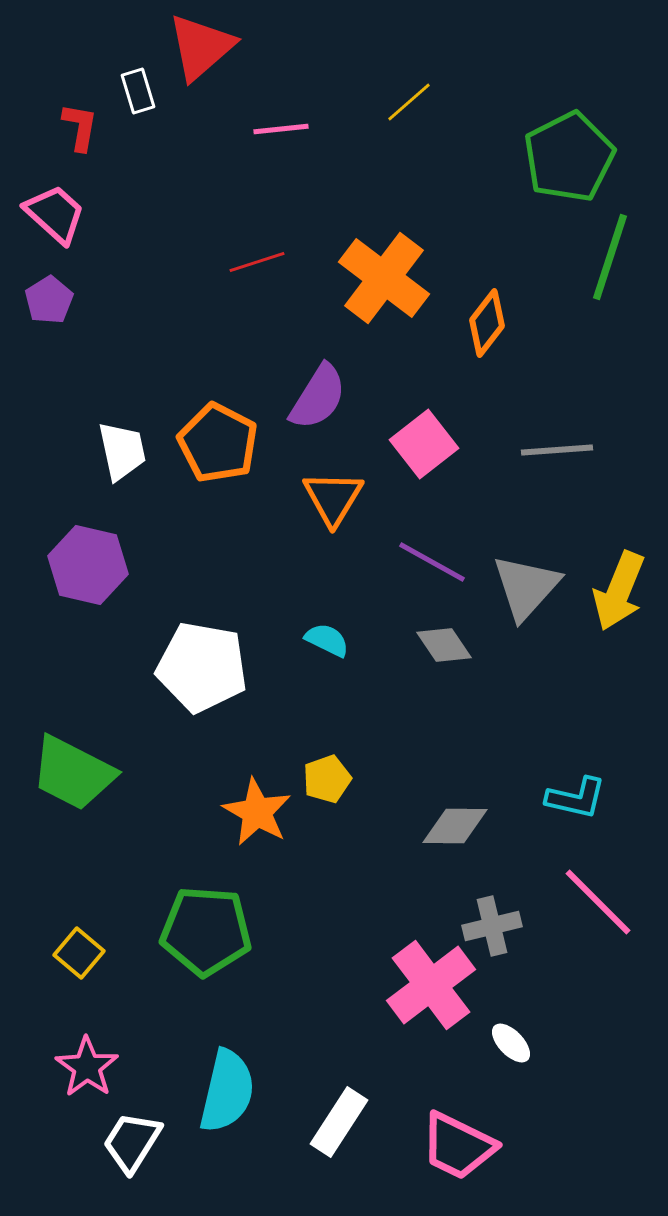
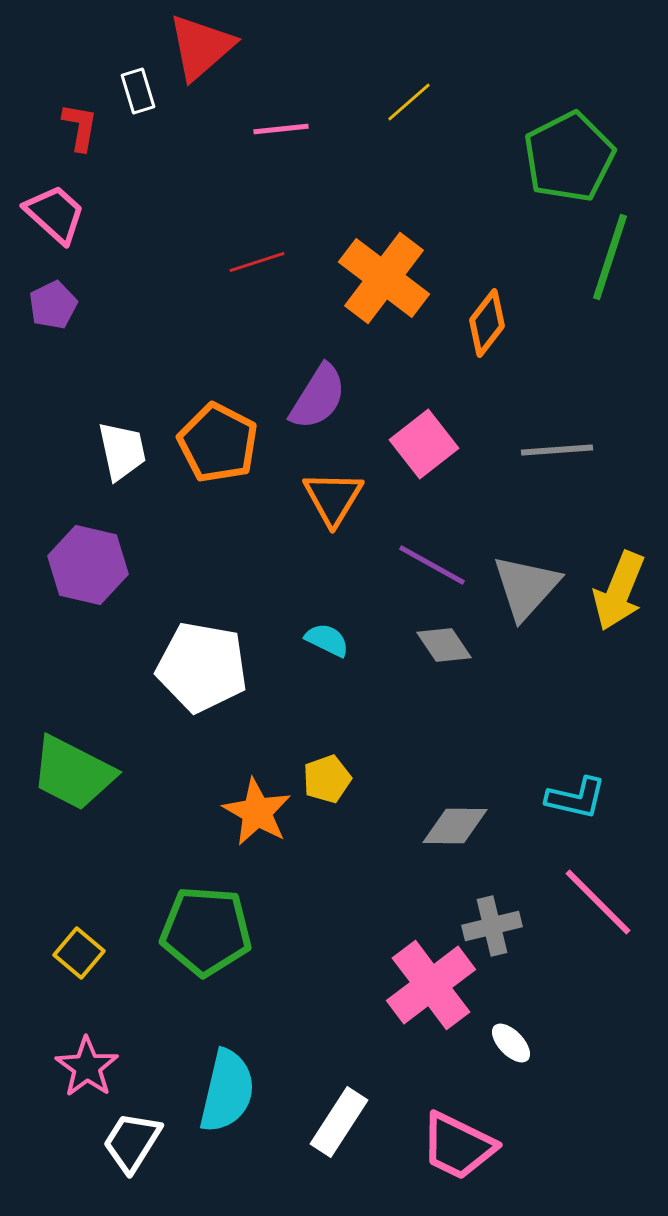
purple pentagon at (49, 300): moved 4 px right, 5 px down; rotated 6 degrees clockwise
purple line at (432, 562): moved 3 px down
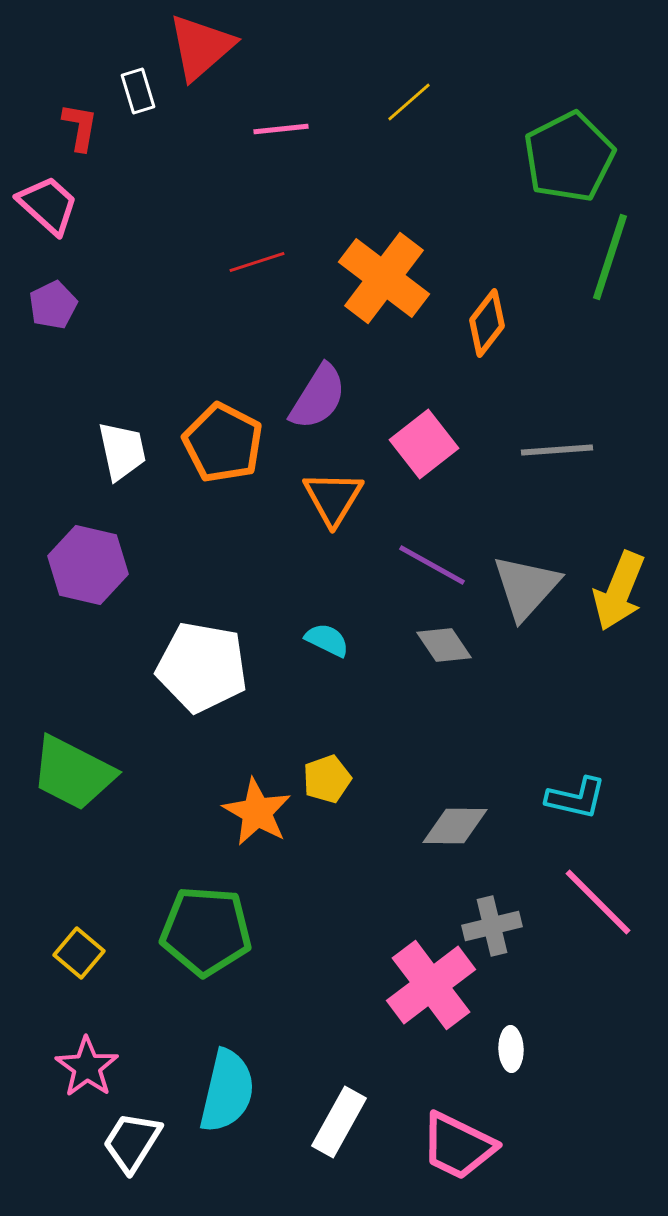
pink trapezoid at (55, 214): moved 7 px left, 9 px up
orange pentagon at (218, 443): moved 5 px right
white ellipse at (511, 1043): moved 6 px down; rotated 42 degrees clockwise
white rectangle at (339, 1122): rotated 4 degrees counterclockwise
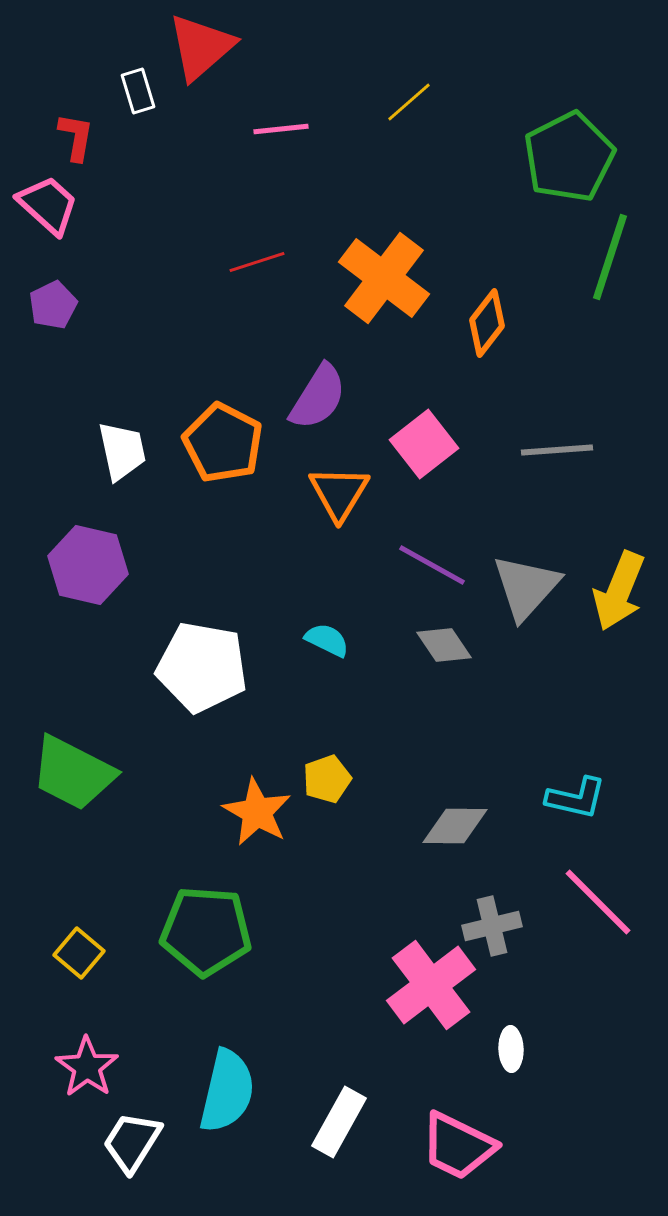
red L-shape at (80, 127): moved 4 px left, 10 px down
orange triangle at (333, 498): moved 6 px right, 5 px up
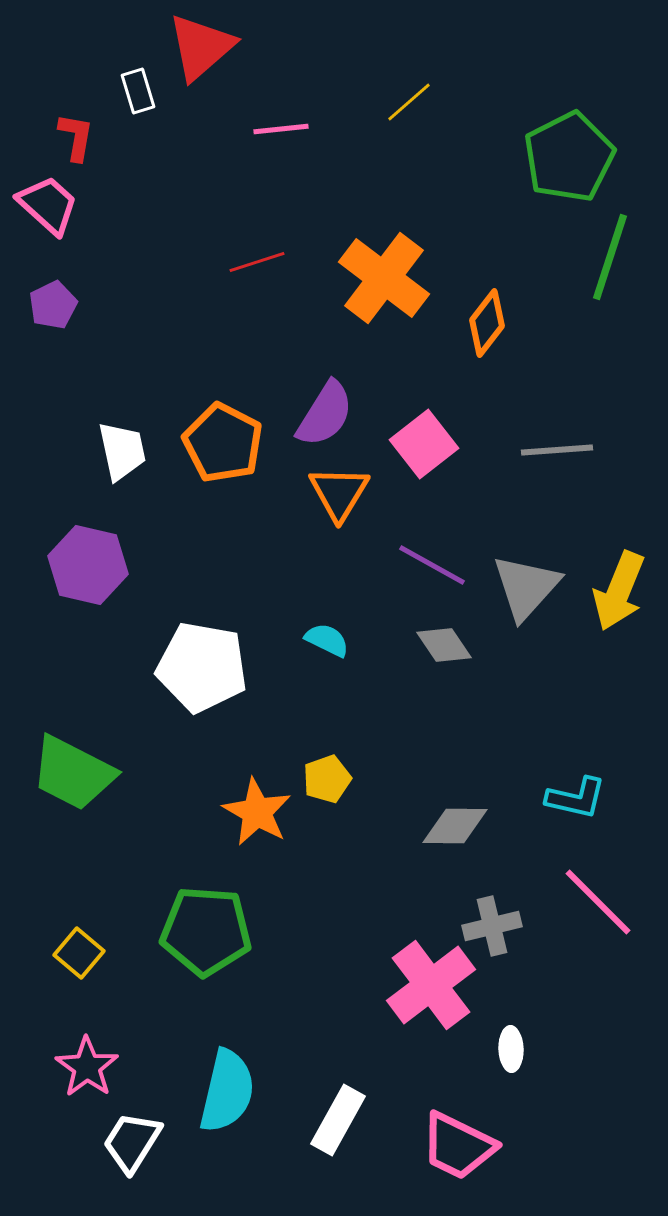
purple semicircle at (318, 397): moved 7 px right, 17 px down
white rectangle at (339, 1122): moved 1 px left, 2 px up
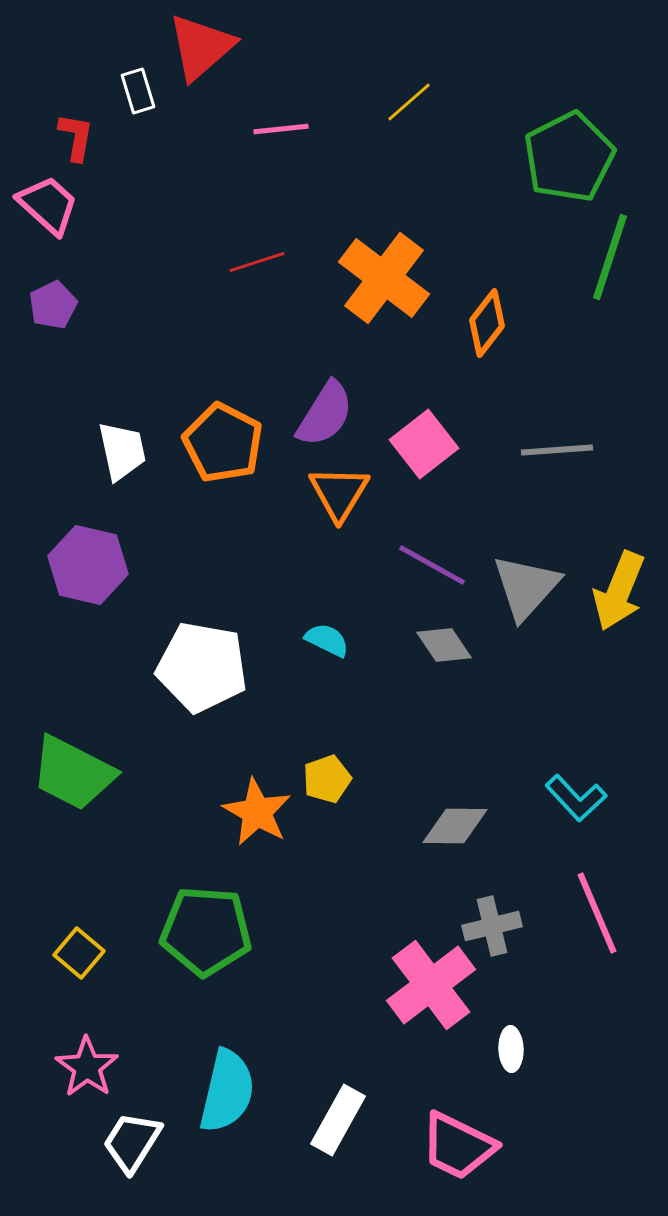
cyan L-shape at (576, 798): rotated 34 degrees clockwise
pink line at (598, 902): moved 1 px left, 11 px down; rotated 22 degrees clockwise
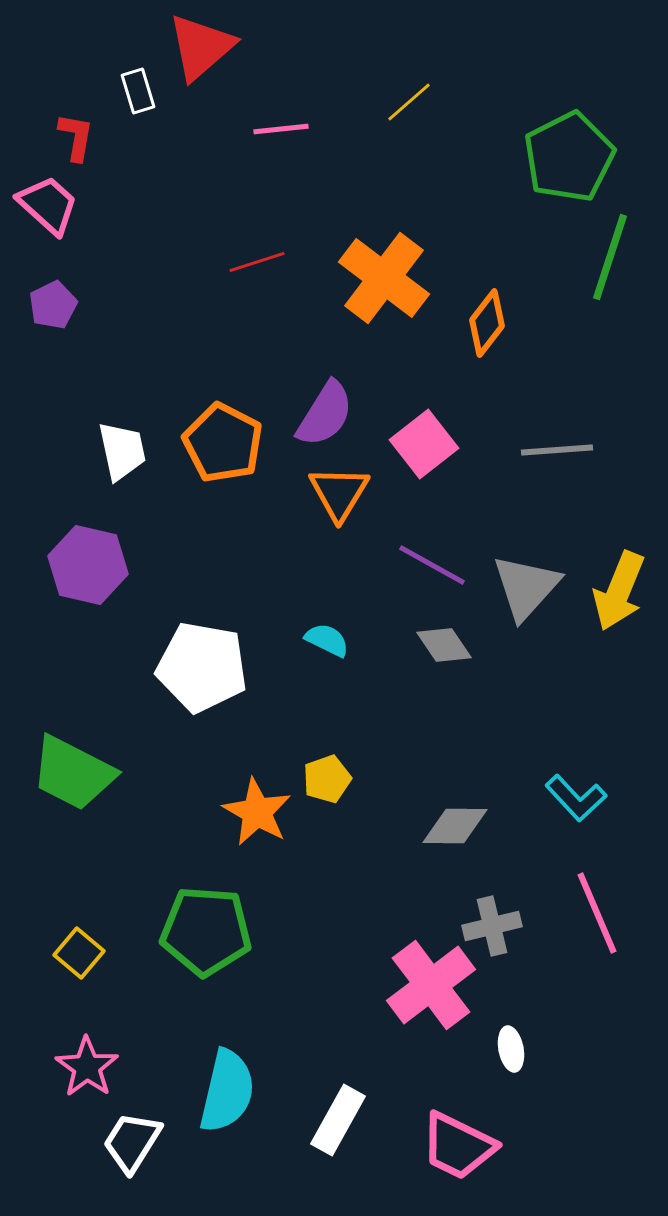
white ellipse at (511, 1049): rotated 9 degrees counterclockwise
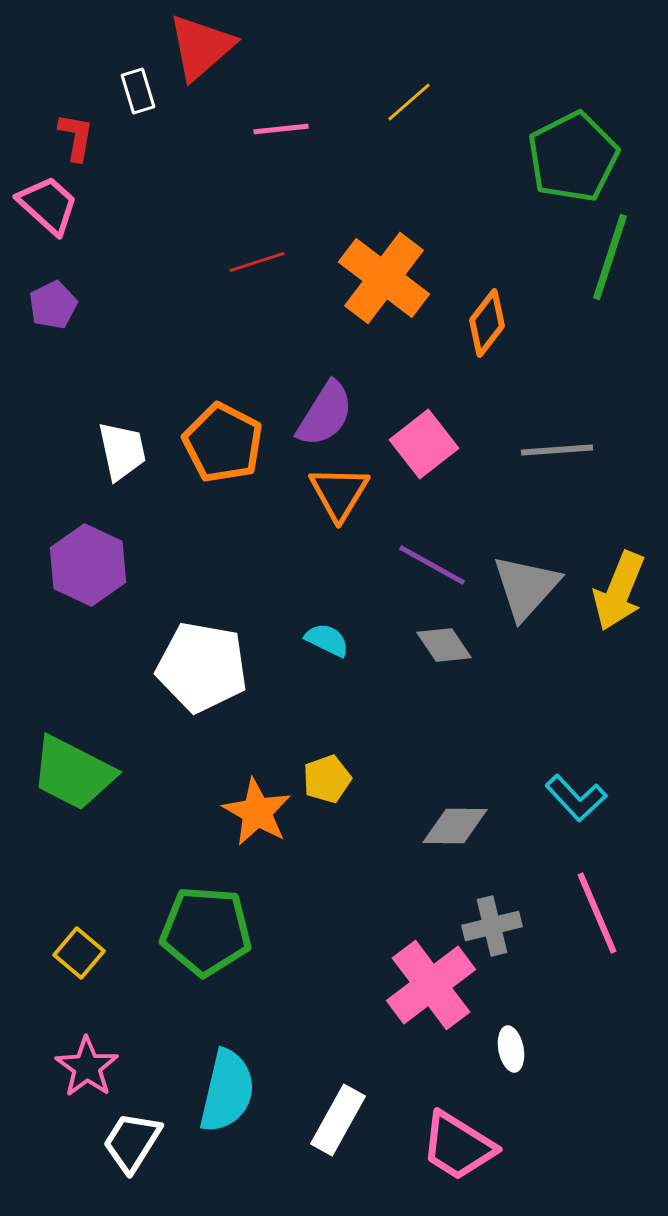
green pentagon at (569, 157): moved 4 px right
purple hexagon at (88, 565): rotated 12 degrees clockwise
pink trapezoid at (458, 1146): rotated 6 degrees clockwise
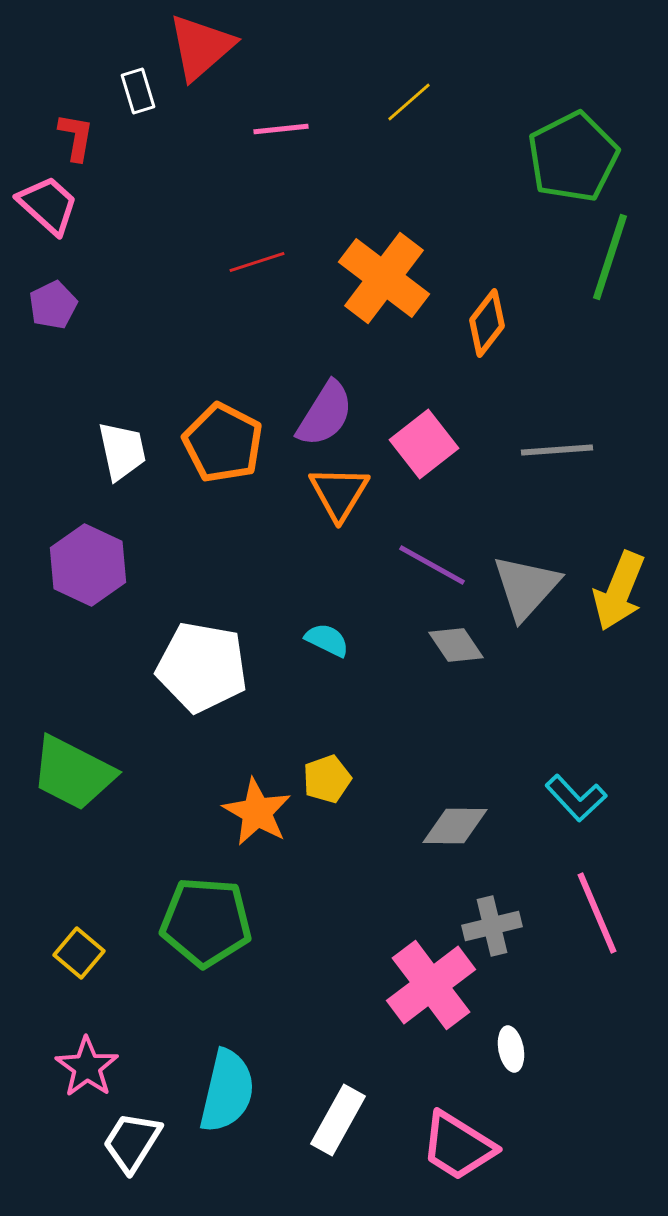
gray diamond at (444, 645): moved 12 px right
green pentagon at (206, 931): moved 9 px up
